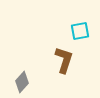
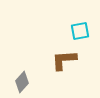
brown L-shape: rotated 112 degrees counterclockwise
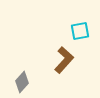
brown L-shape: rotated 136 degrees clockwise
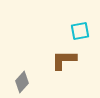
brown L-shape: rotated 132 degrees counterclockwise
